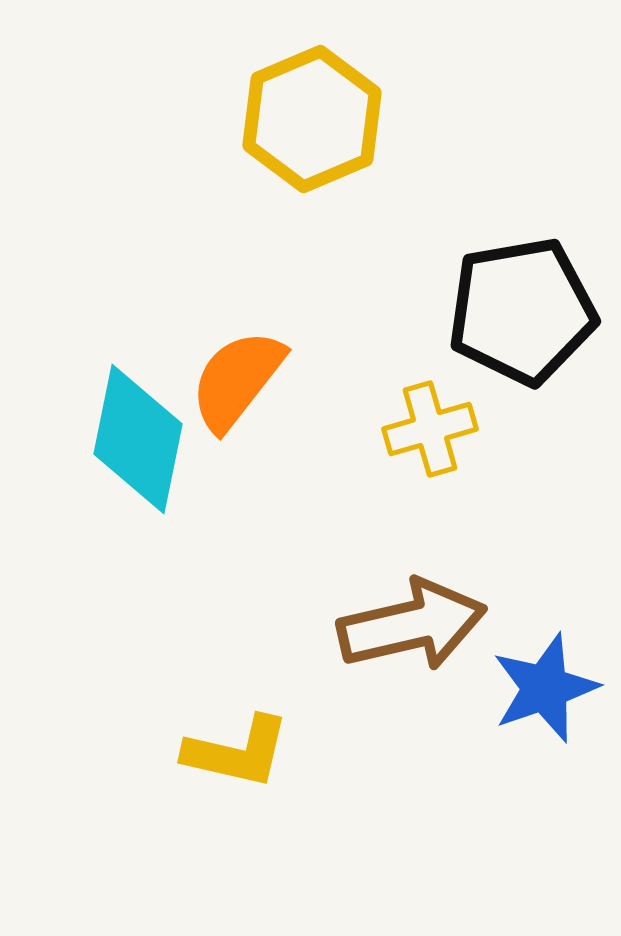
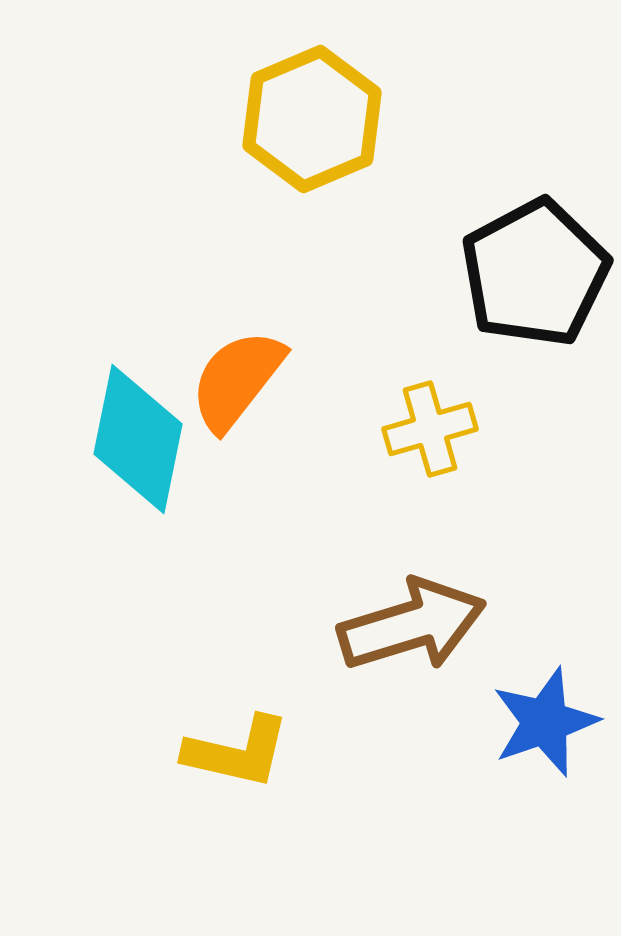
black pentagon: moved 13 px right, 38 px up; rotated 18 degrees counterclockwise
brown arrow: rotated 4 degrees counterclockwise
blue star: moved 34 px down
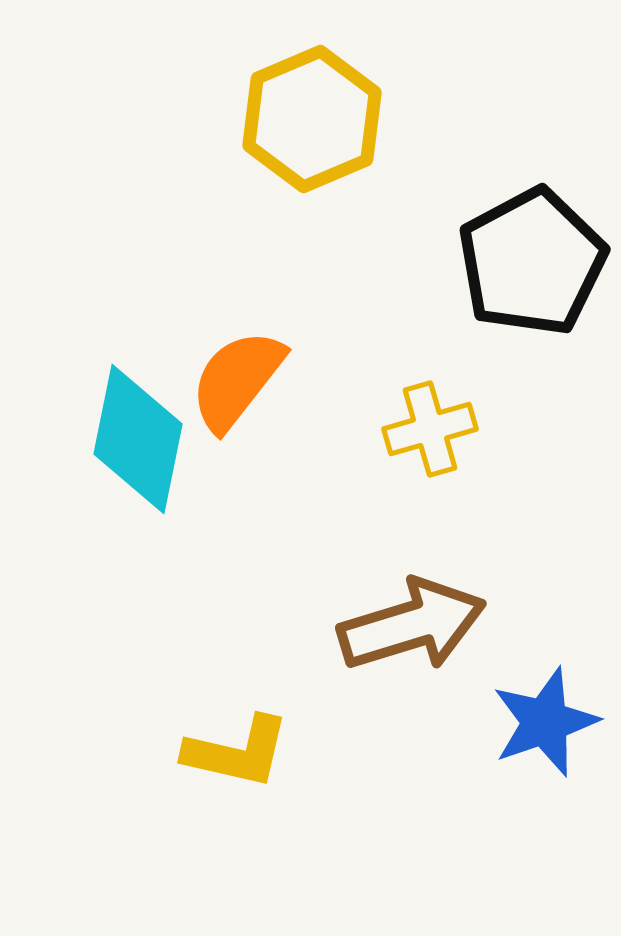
black pentagon: moved 3 px left, 11 px up
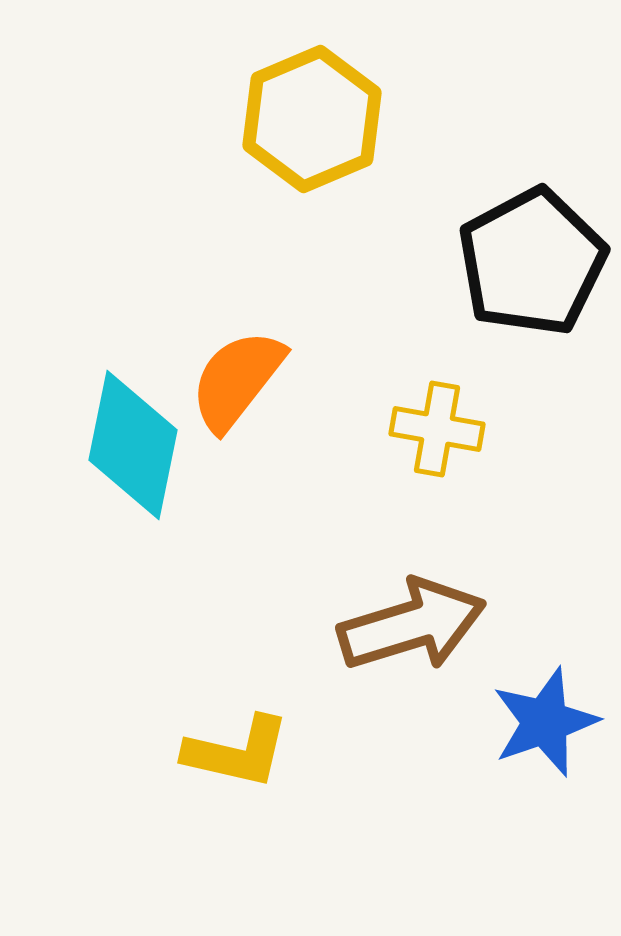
yellow cross: moved 7 px right; rotated 26 degrees clockwise
cyan diamond: moved 5 px left, 6 px down
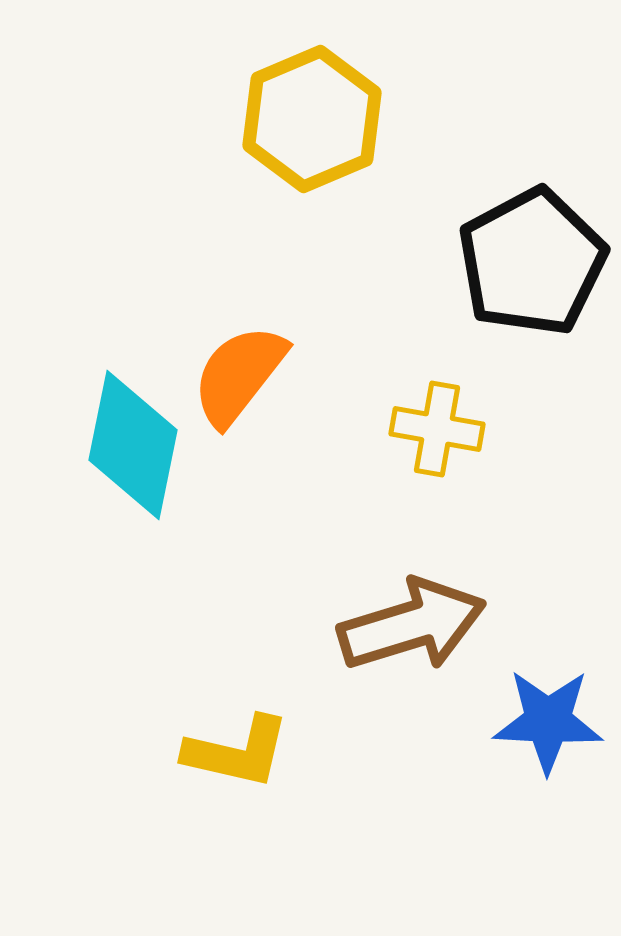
orange semicircle: moved 2 px right, 5 px up
blue star: moved 3 px right, 1 px up; rotated 22 degrees clockwise
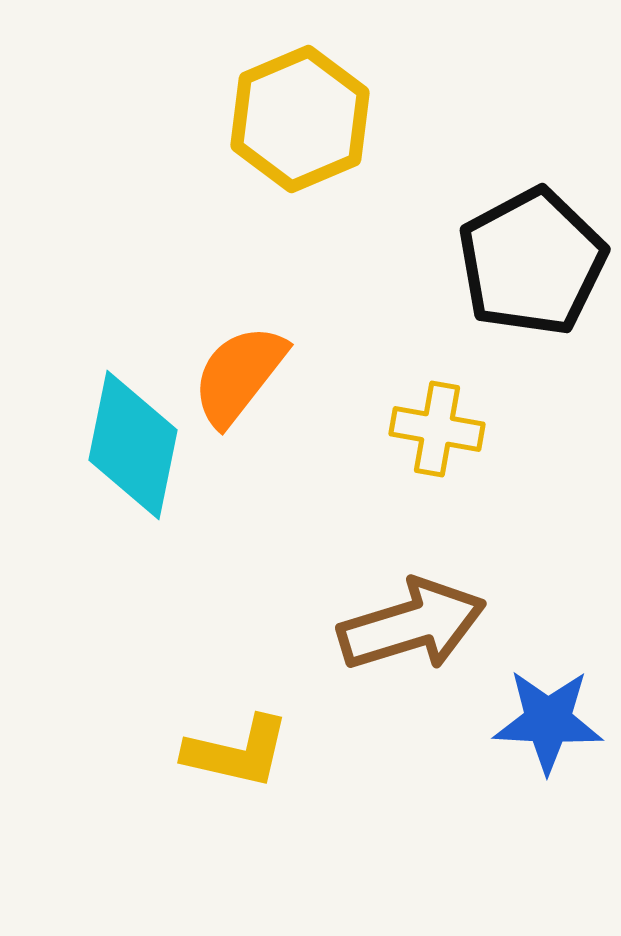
yellow hexagon: moved 12 px left
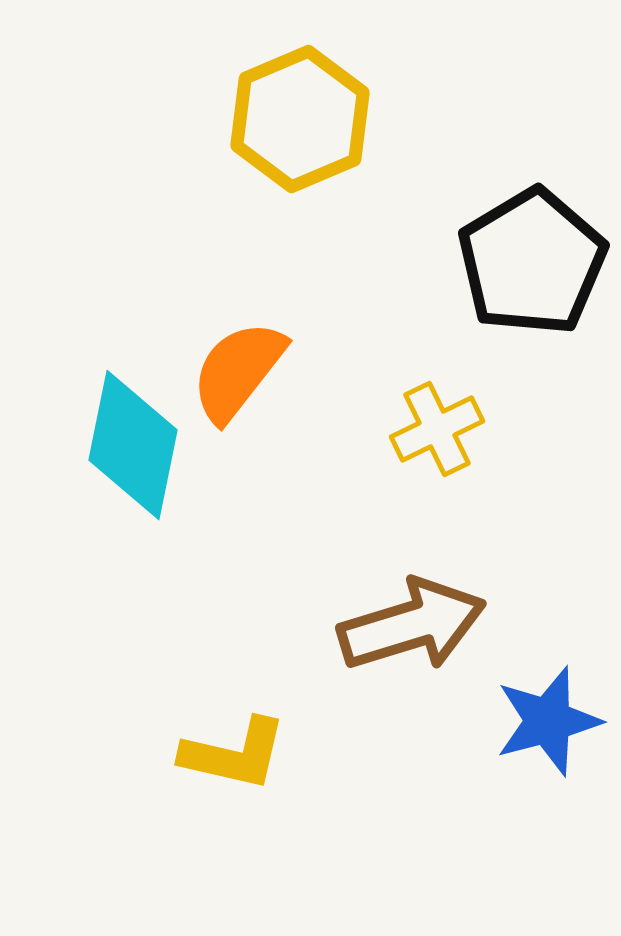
black pentagon: rotated 3 degrees counterclockwise
orange semicircle: moved 1 px left, 4 px up
yellow cross: rotated 36 degrees counterclockwise
blue star: rotated 18 degrees counterclockwise
yellow L-shape: moved 3 px left, 2 px down
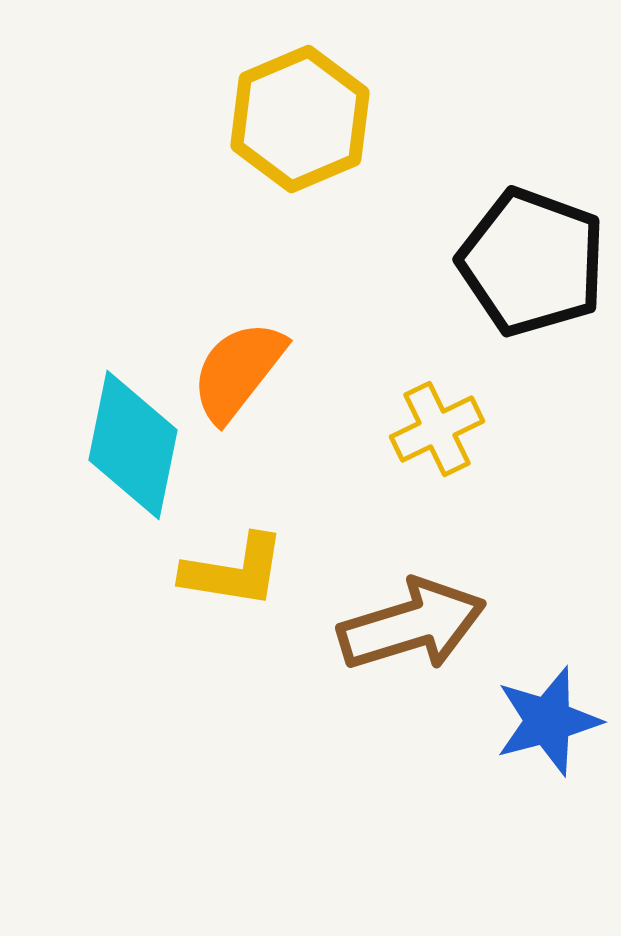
black pentagon: rotated 21 degrees counterclockwise
yellow L-shape: moved 183 px up; rotated 4 degrees counterclockwise
